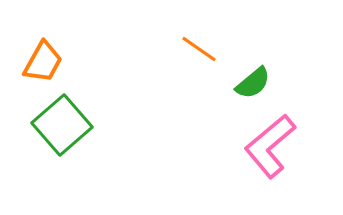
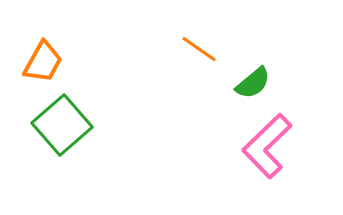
pink L-shape: moved 3 px left; rotated 4 degrees counterclockwise
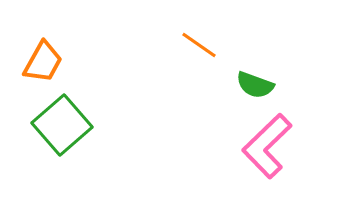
orange line: moved 4 px up
green semicircle: moved 2 px right, 2 px down; rotated 60 degrees clockwise
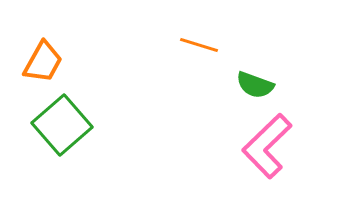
orange line: rotated 18 degrees counterclockwise
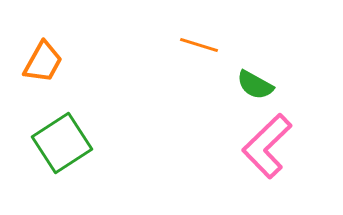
green semicircle: rotated 9 degrees clockwise
green square: moved 18 px down; rotated 8 degrees clockwise
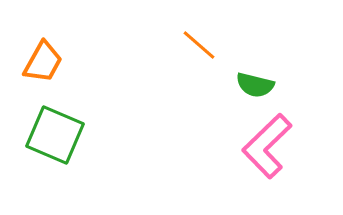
orange line: rotated 24 degrees clockwise
green semicircle: rotated 15 degrees counterclockwise
green square: moved 7 px left, 8 px up; rotated 34 degrees counterclockwise
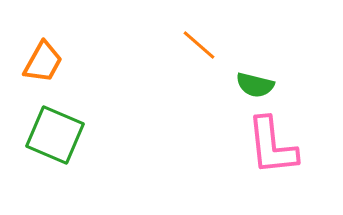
pink L-shape: moved 5 px right; rotated 52 degrees counterclockwise
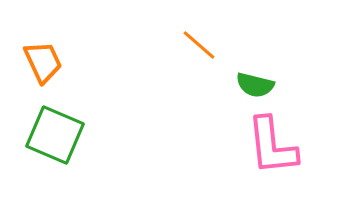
orange trapezoid: rotated 54 degrees counterclockwise
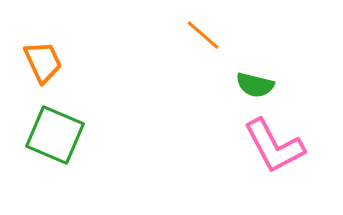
orange line: moved 4 px right, 10 px up
pink L-shape: moved 2 px right; rotated 22 degrees counterclockwise
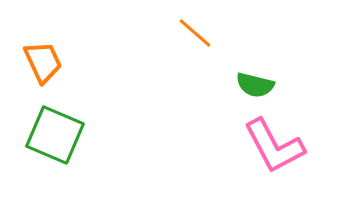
orange line: moved 8 px left, 2 px up
